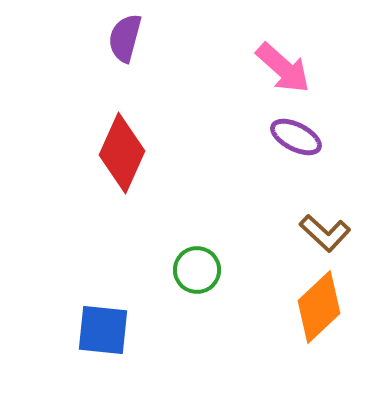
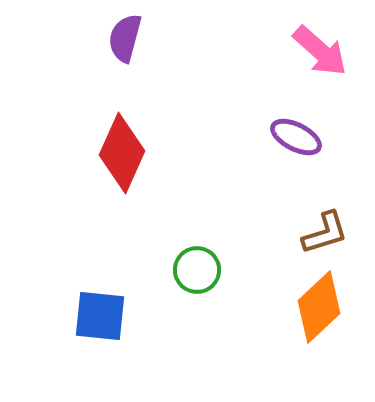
pink arrow: moved 37 px right, 17 px up
brown L-shape: rotated 60 degrees counterclockwise
blue square: moved 3 px left, 14 px up
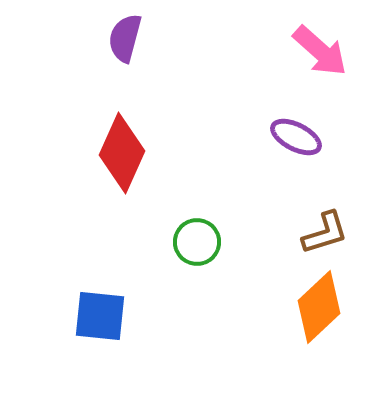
green circle: moved 28 px up
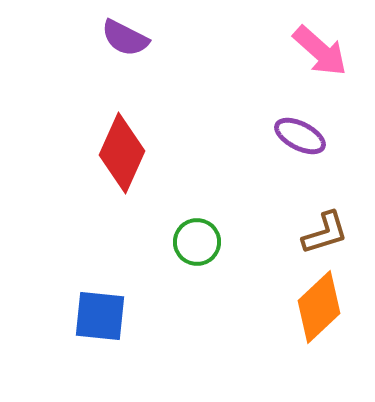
purple semicircle: rotated 78 degrees counterclockwise
purple ellipse: moved 4 px right, 1 px up
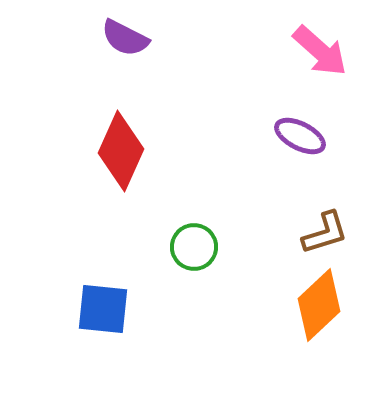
red diamond: moved 1 px left, 2 px up
green circle: moved 3 px left, 5 px down
orange diamond: moved 2 px up
blue square: moved 3 px right, 7 px up
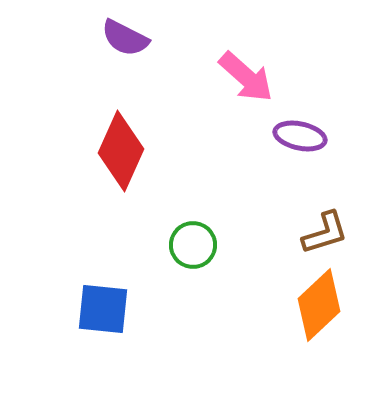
pink arrow: moved 74 px left, 26 px down
purple ellipse: rotated 15 degrees counterclockwise
green circle: moved 1 px left, 2 px up
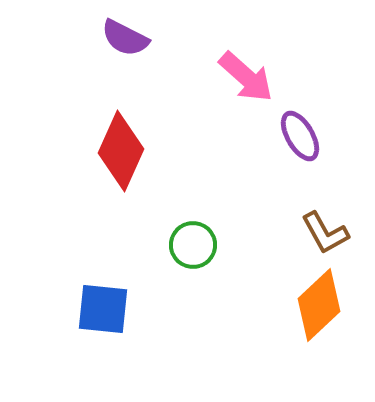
purple ellipse: rotated 48 degrees clockwise
brown L-shape: rotated 78 degrees clockwise
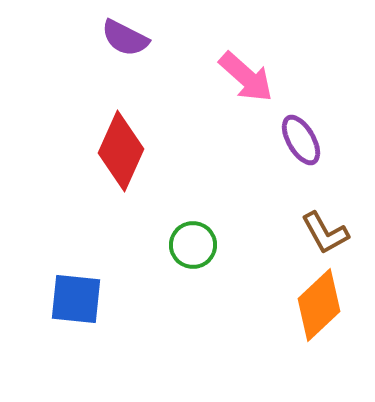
purple ellipse: moved 1 px right, 4 px down
blue square: moved 27 px left, 10 px up
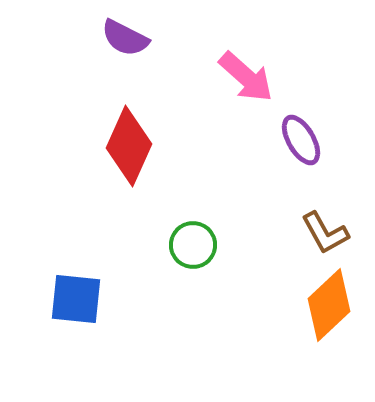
red diamond: moved 8 px right, 5 px up
orange diamond: moved 10 px right
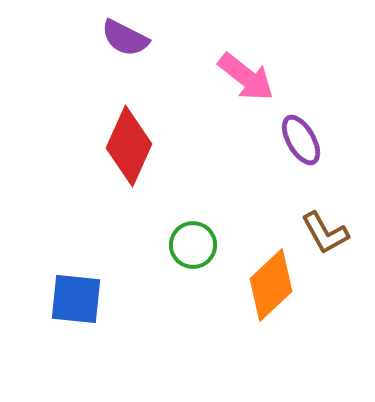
pink arrow: rotated 4 degrees counterclockwise
orange diamond: moved 58 px left, 20 px up
